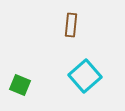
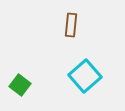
green square: rotated 15 degrees clockwise
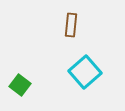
cyan square: moved 4 px up
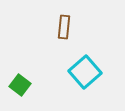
brown rectangle: moved 7 px left, 2 px down
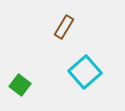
brown rectangle: rotated 25 degrees clockwise
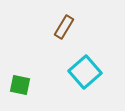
green square: rotated 25 degrees counterclockwise
